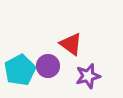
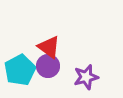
red triangle: moved 22 px left, 3 px down
purple star: moved 2 px left, 1 px down
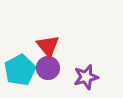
red triangle: moved 1 px left, 1 px up; rotated 15 degrees clockwise
purple circle: moved 2 px down
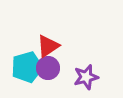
red triangle: rotated 35 degrees clockwise
cyan pentagon: moved 7 px right, 3 px up; rotated 12 degrees clockwise
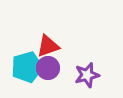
red triangle: rotated 15 degrees clockwise
purple star: moved 1 px right, 2 px up
